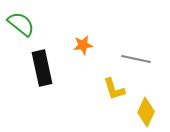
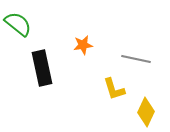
green semicircle: moved 3 px left
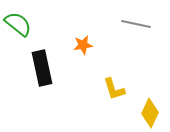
gray line: moved 35 px up
yellow diamond: moved 4 px right, 1 px down
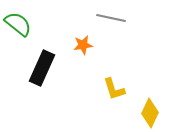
gray line: moved 25 px left, 6 px up
black rectangle: rotated 36 degrees clockwise
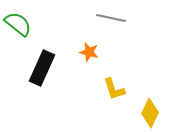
orange star: moved 6 px right, 7 px down; rotated 24 degrees clockwise
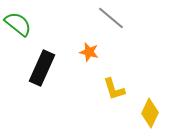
gray line: rotated 28 degrees clockwise
